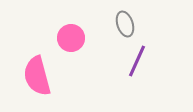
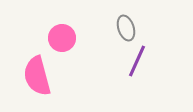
gray ellipse: moved 1 px right, 4 px down
pink circle: moved 9 px left
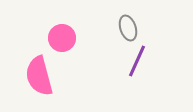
gray ellipse: moved 2 px right
pink semicircle: moved 2 px right
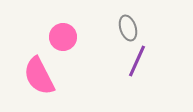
pink circle: moved 1 px right, 1 px up
pink semicircle: rotated 12 degrees counterclockwise
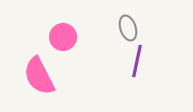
purple line: rotated 12 degrees counterclockwise
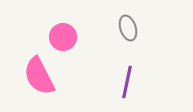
purple line: moved 10 px left, 21 px down
